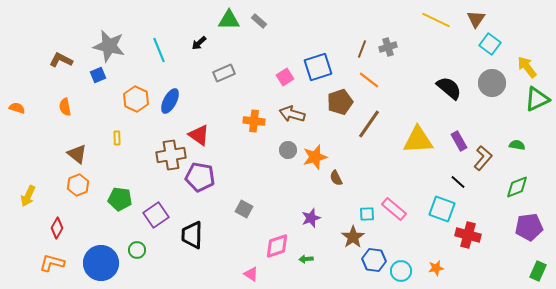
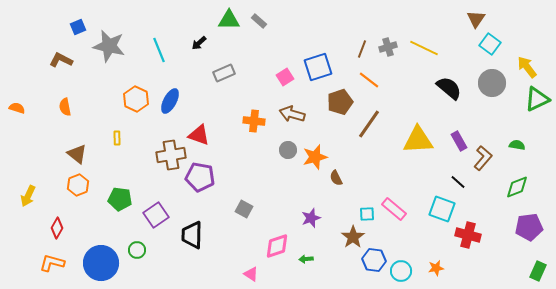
yellow line at (436, 20): moved 12 px left, 28 px down
blue square at (98, 75): moved 20 px left, 48 px up
red triangle at (199, 135): rotated 15 degrees counterclockwise
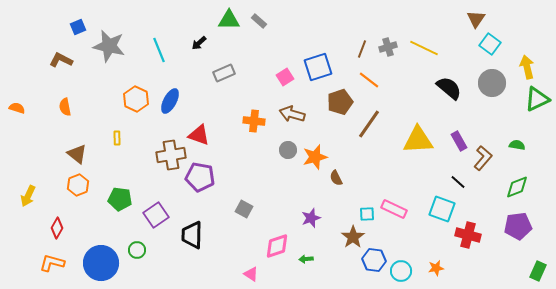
yellow arrow at (527, 67): rotated 25 degrees clockwise
pink rectangle at (394, 209): rotated 15 degrees counterclockwise
purple pentagon at (529, 227): moved 11 px left, 1 px up
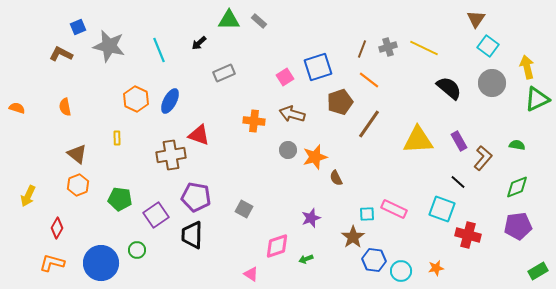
cyan square at (490, 44): moved 2 px left, 2 px down
brown L-shape at (61, 60): moved 6 px up
purple pentagon at (200, 177): moved 4 px left, 20 px down
green arrow at (306, 259): rotated 16 degrees counterclockwise
green rectangle at (538, 271): rotated 36 degrees clockwise
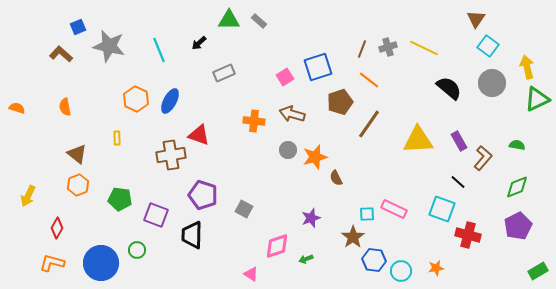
brown L-shape at (61, 54): rotated 15 degrees clockwise
purple pentagon at (196, 197): moved 7 px right, 2 px up; rotated 8 degrees clockwise
purple square at (156, 215): rotated 35 degrees counterclockwise
purple pentagon at (518, 226): rotated 20 degrees counterclockwise
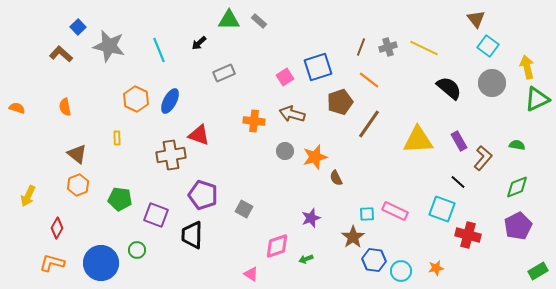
brown triangle at (476, 19): rotated 12 degrees counterclockwise
blue square at (78, 27): rotated 21 degrees counterclockwise
brown line at (362, 49): moved 1 px left, 2 px up
gray circle at (288, 150): moved 3 px left, 1 px down
pink rectangle at (394, 209): moved 1 px right, 2 px down
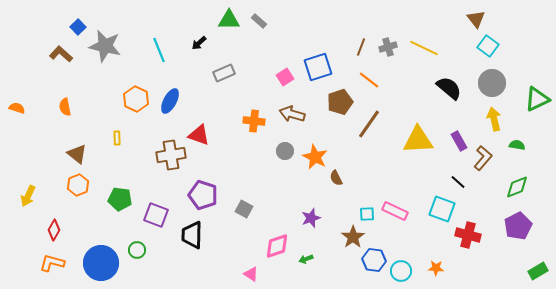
gray star at (109, 46): moved 4 px left
yellow arrow at (527, 67): moved 33 px left, 52 px down
orange star at (315, 157): rotated 30 degrees counterclockwise
red diamond at (57, 228): moved 3 px left, 2 px down
orange star at (436, 268): rotated 14 degrees clockwise
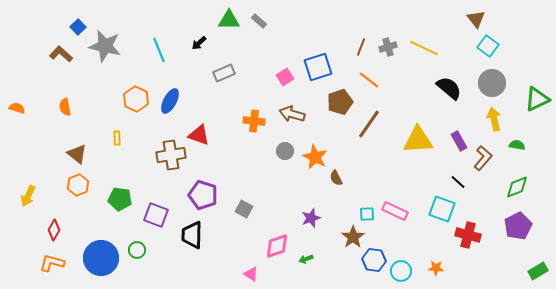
blue circle at (101, 263): moved 5 px up
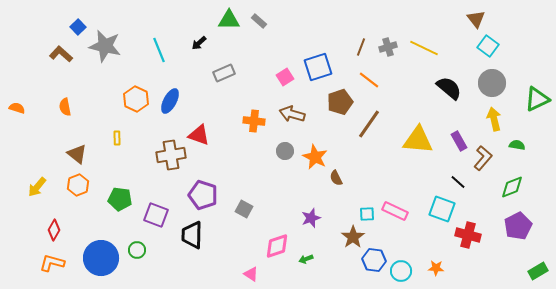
yellow triangle at (418, 140): rotated 8 degrees clockwise
green diamond at (517, 187): moved 5 px left
yellow arrow at (28, 196): moved 9 px right, 9 px up; rotated 15 degrees clockwise
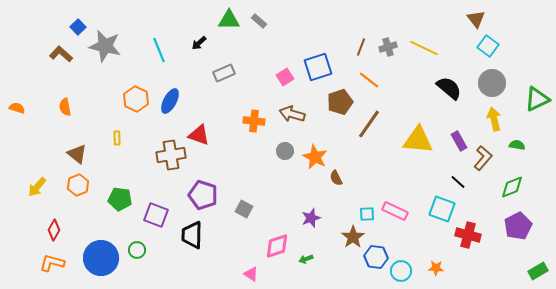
blue hexagon at (374, 260): moved 2 px right, 3 px up
